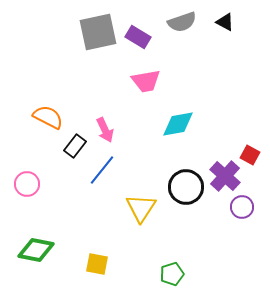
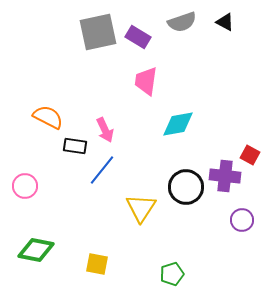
pink trapezoid: rotated 108 degrees clockwise
black rectangle: rotated 60 degrees clockwise
purple cross: rotated 36 degrees counterclockwise
pink circle: moved 2 px left, 2 px down
purple circle: moved 13 px down
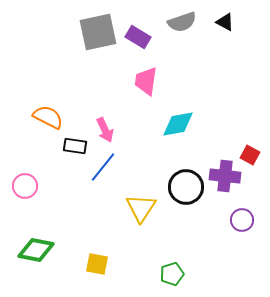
blue line: moved 1 px right, 3 px up
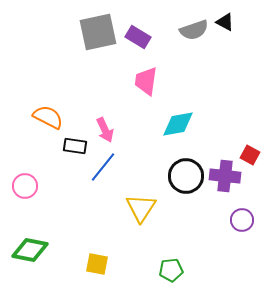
gray semicircle: moved 12 px right, 8 px down
black circle: moved 11 px up
green diamond: moved 6 px left
green pentagon: moved 1 px left, 4 px up; rotated 10 degrees clockwise
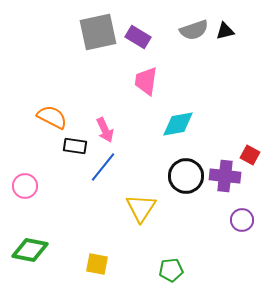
black triangle: moved 9 px down; rotated 42 degrees counterclockwise
orange semicircle: moved 4 px right
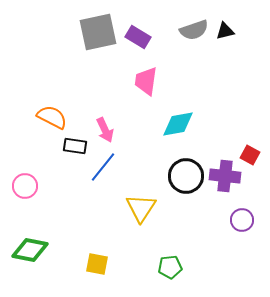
green pentagon: moved 1 px left, 3 px up
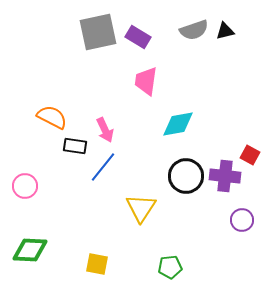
green diamond: rotated 9 degrees counterclockwise
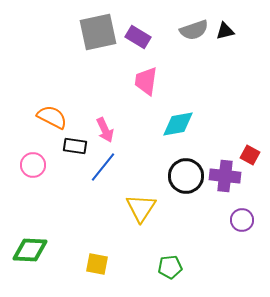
pink circle: moved 8 px right, 21 px up
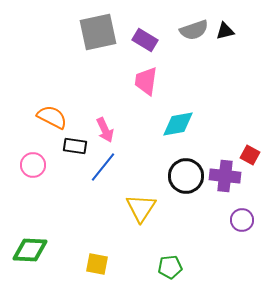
purple rectangle: moved 7 px right, 3 px down
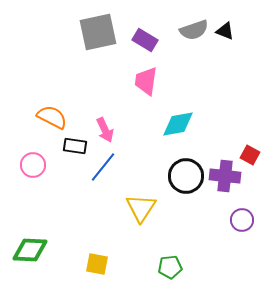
black triangle: rotated 36 degrees clockwise
